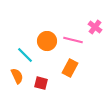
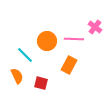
pink line: moved 1 px right, 1 px up; rotated 12 degrees counterclockwise
orange rectangle: moved 1 px left, 3 px up
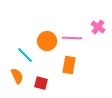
pink cross: moved 3 px right
pink line: moved 2 px left, 1 px up
orange rectangle: rotated 18 degrees counterclockwise
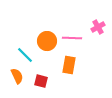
pink cross: rotated 24 degrees clockwise
red square: moved 2 px up
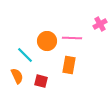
pink cross: moved 2 px right, 3 px up
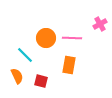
orange circle: moved 1 px left, 3 px up
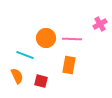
pink line: moved 1 px down
cyan line: rotated 24 degrees counterclockwise
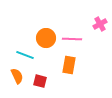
red square: moved 1 px left
